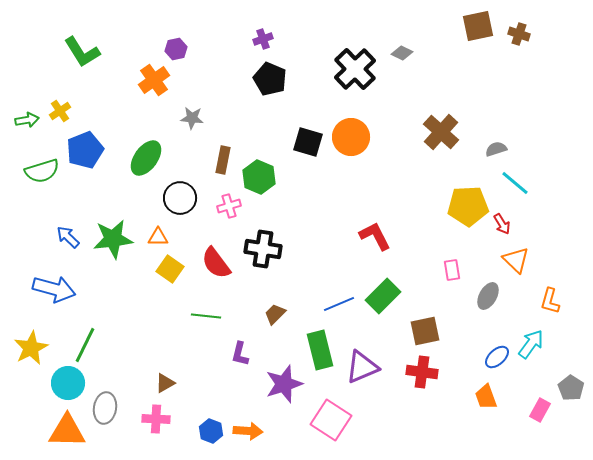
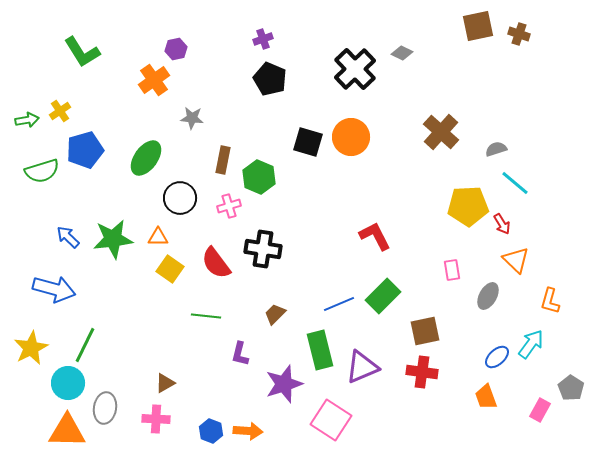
blue pentagon at (85, 150): rotated 6 degrees clockwise
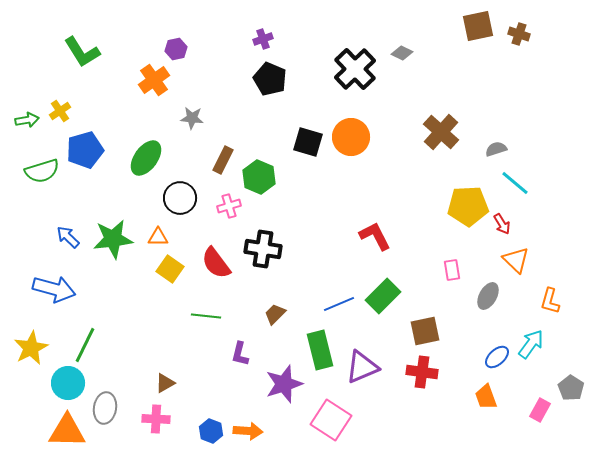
brown rectangle at (223, 160): rotated 16 degrees clockwise
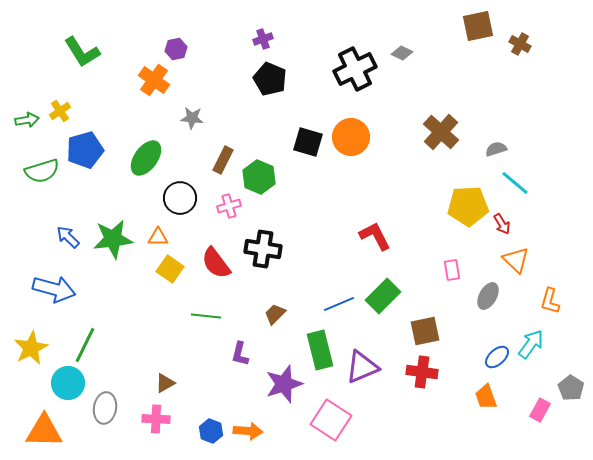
brown cross at (519, 34): moved 1 px right, 10 px down; rotated 10 degrees clockwise
black cross at (355, 69): rotated 18 degrees clockwise
orange cross at (154, 80): rotated 20 degrees counterclockwise
orange triangle at (67, 431): moved 23 px left
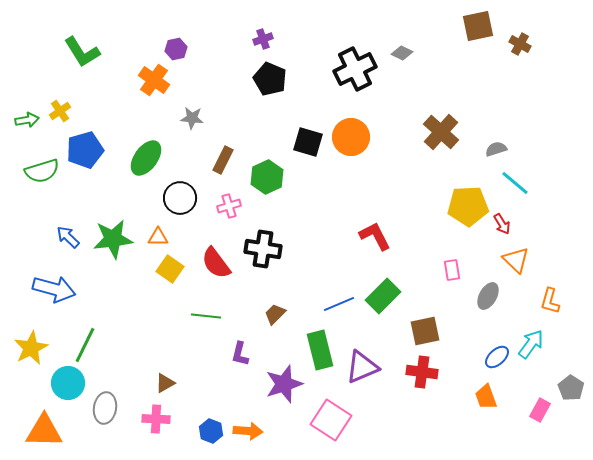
green hexagon at (259, 177): moved 8 px right; rotated 12 degrees clockwise
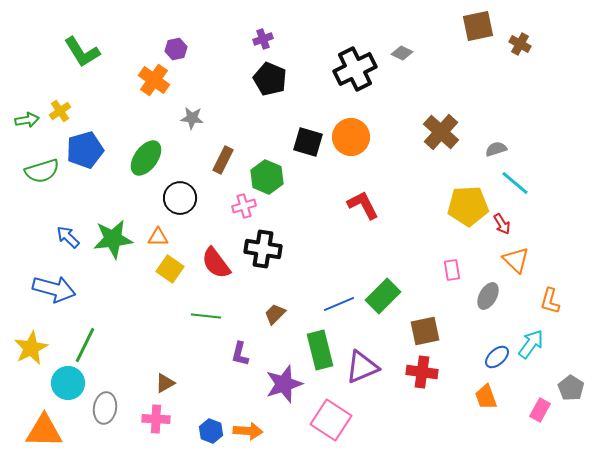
green hexagon at (267, 177): rotated 12 degrees counterclockwise
pink cross at (229, 206): moved 15 px right
red L-shape at (375, 236): moved 12 px left, 31 px up
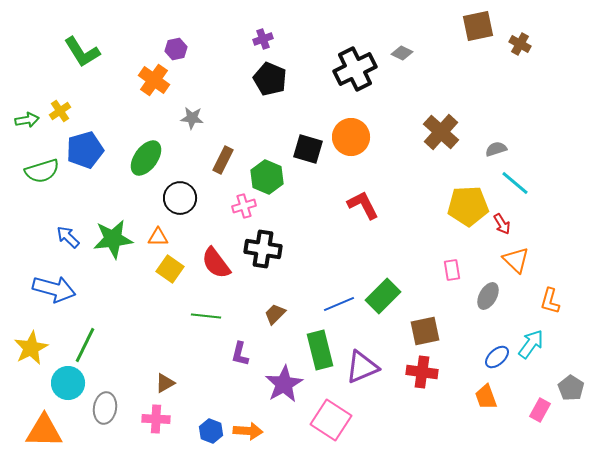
black square at (308, 142): moved 7 px down
purple star at (284, 384): rotated 12 degrees counterclockwise
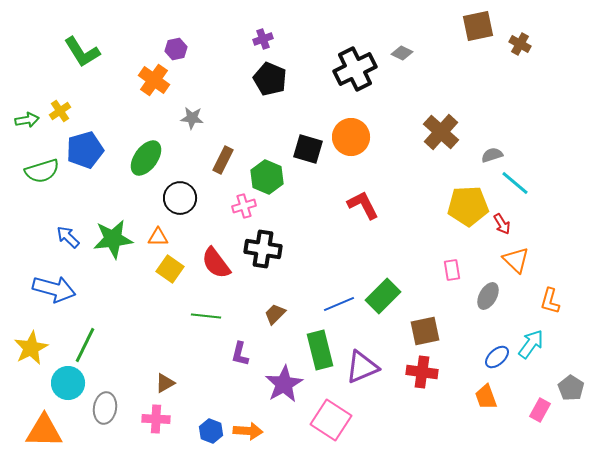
gray semicircle at (496, 149): moved 4 px left, 6 px down
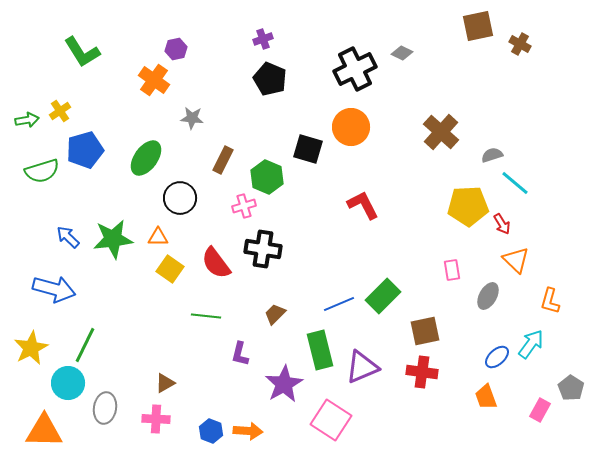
orange circle at (351, 137): moved 10 px up
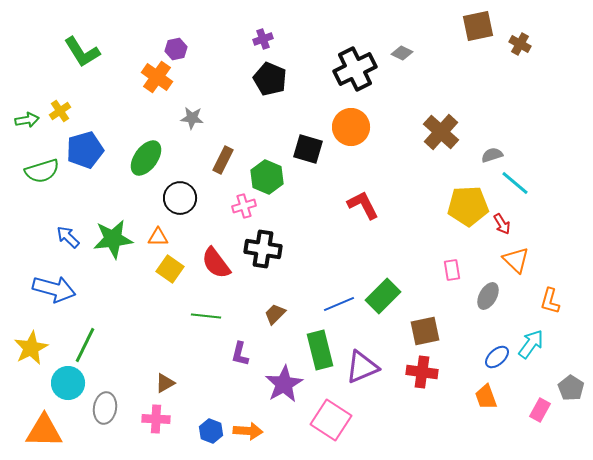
orange cross at (154, 80): moved 3 px right, 3 px up
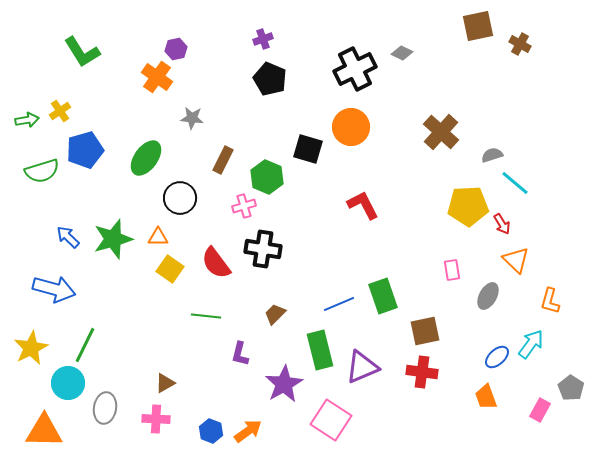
green star at (113, 239): rotated 9 degrees counterclockwise
green rectangle at (383, 296): rotated 64 degrees counterclockwise
orange arrow at (248, 431): rotated 40 degrees counterclockwise
